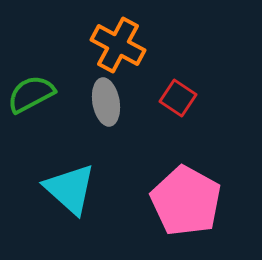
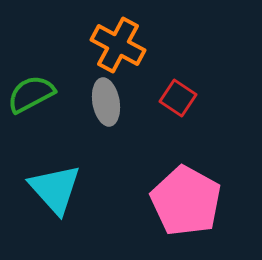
cyan triangle: moved 15 px left; rotated 6 degrees clockwise
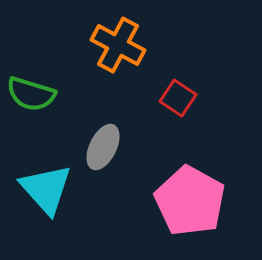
green semicircle: rotated 135 degrees counterclockwise
gray ellipse: moved 3 px left, 45 px down; rotated 36 degrees clockwise
cyan triangle: moved 9 px left
pink pentagon: moved 4 px right
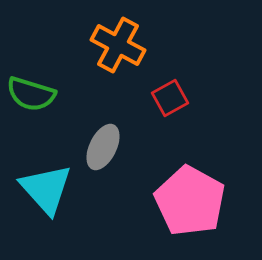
red square: moved 8 px left; rotated 27 degrees clockwise
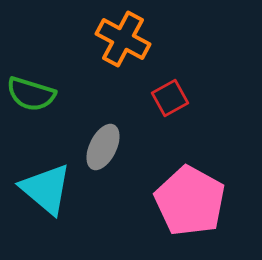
orange cross: moved 5 px right, 6 px up
cyan triangle: rotated 8 degrees counterclockwise
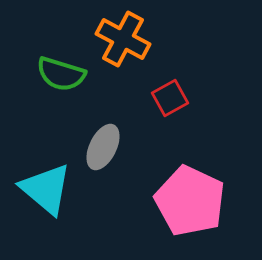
green semicircle: moved 30 px right, 20 px up
pink pentagon: rotated 4 degrees counterclockwise
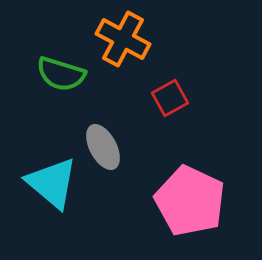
gray ellipse: rotated 54 degrees counterclockwise
cyan triangle: moved 6 px right, 6 px up
